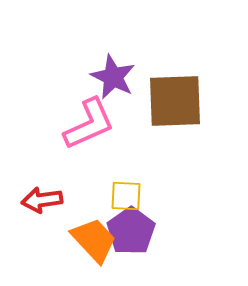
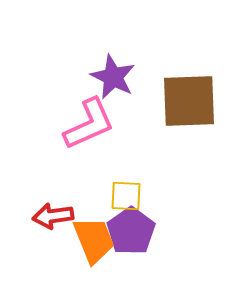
brown square: moved 14 px right
red arrow: moved 11 px right, 16 px down
orange trapezoid: rotated 21 degrees clockwise
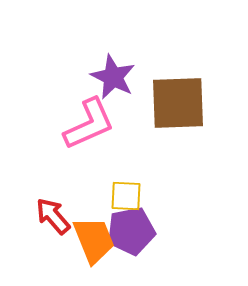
brown square: moved 11 px left, 2 px down
red arrow: rotated 57 degrees clockwise
purple pentagon: rotated 24 degrees clockwise
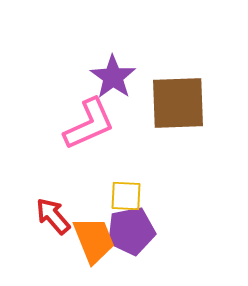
purple star: rotated 9 degrees clockwise
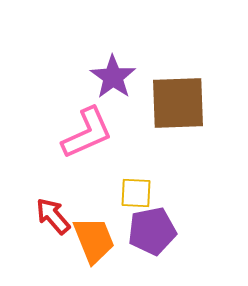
pink L-shape: moved 2 px left, 9 px down
yellow square: moved 10 px right, 3 px up
purple pentagon: moved 21 px right
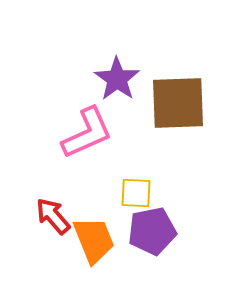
purple star: moved 4 px right, 2 px down
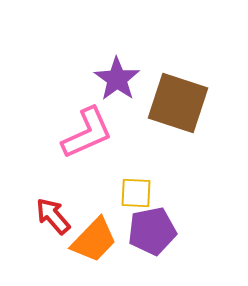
brown square: rotated 20 degrees clockwise
orange trapezoid: rotated 66 degrees clockwise
